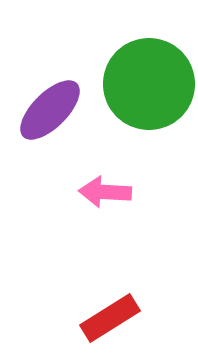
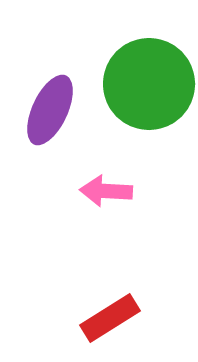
purple ellipse: rotated 20 degrees counterclockwise
pink arrow: moved 1 px right, 1 px up
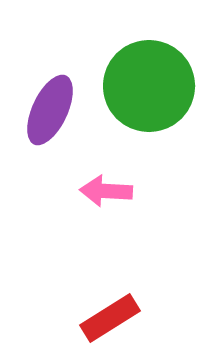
green circle: moved 2 px down
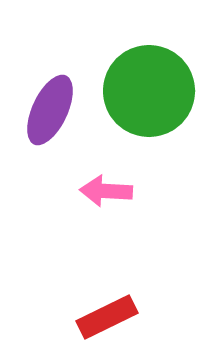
green circle: moved 5 px down
red rectangle: moved 3 px left, 1 px up; rotated 6 degrees clockwise
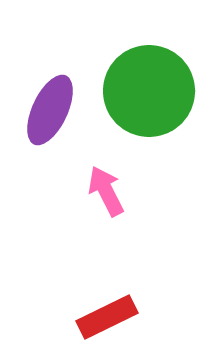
pink arrow: rotated 60 degrees clockwise
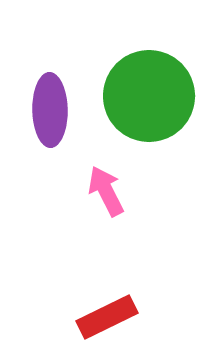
green circle: moved 5 px down
purple ellipse: rotated 26 degrees counterclockwise
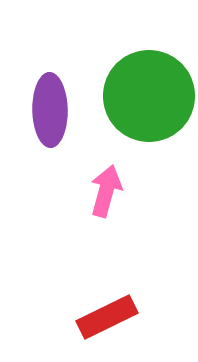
pink arrow: rotated 42 degrees clockwise
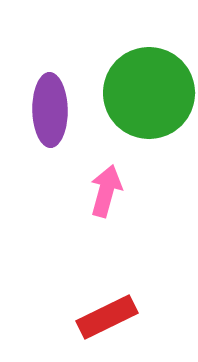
green circle: moved 3 px up
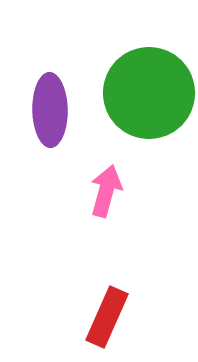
red rectangle: rotated 40 degrees counterclockwise
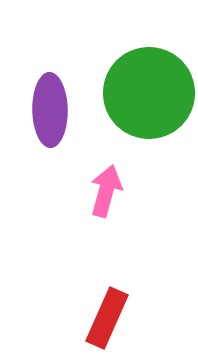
red rectangle: moved 1 px down
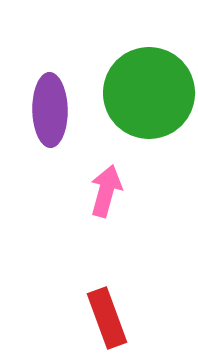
red rectangle: rotated 44 degrees counterclockwise
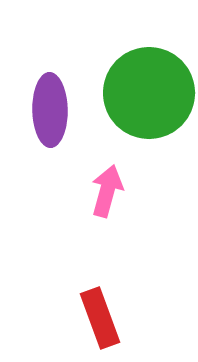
pink arrow: moved 1 px right
red rectangle: moved 7 px left
